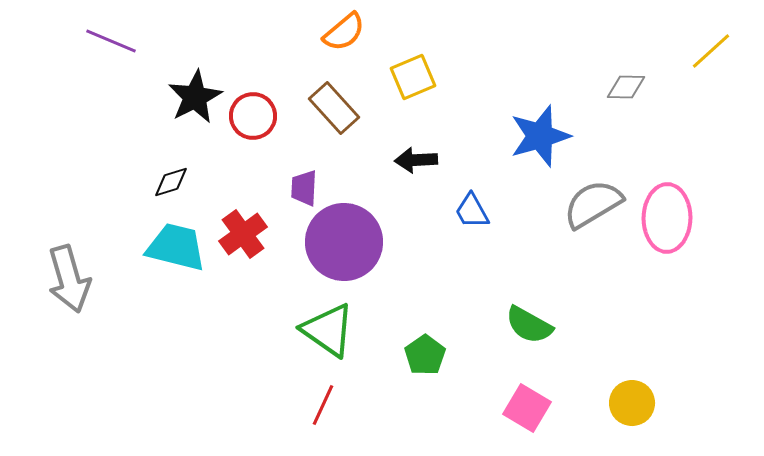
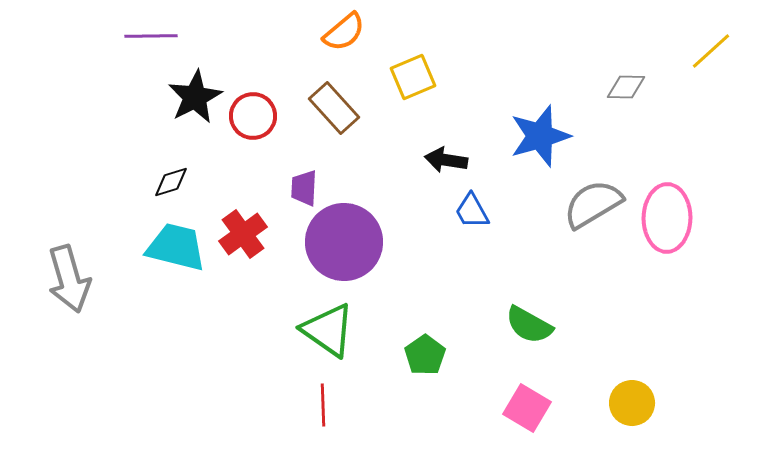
purple line: moved 40 px right, 5 px up; rotated 24 degrees counterclockwise
black arrow: moved 30 px right; rotated 12 degrees clockwise
red line: rotated 27 degrees counterclockwise
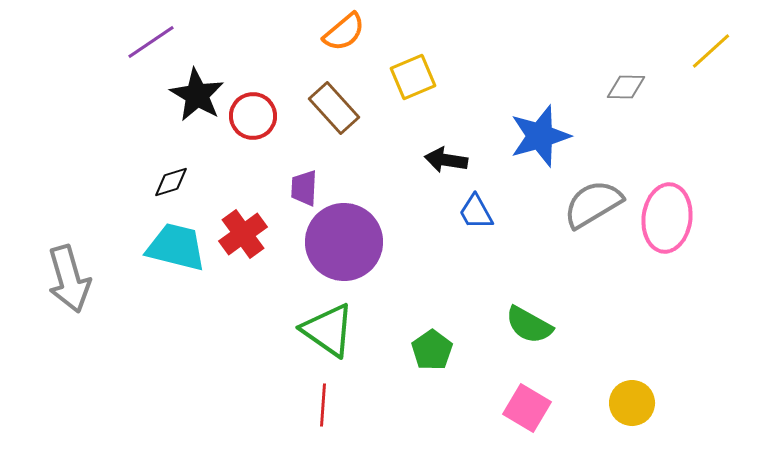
purple line: moved 6 px down; rotated 33 degrees counterclockwise
black star: moved 2 px right, 2 px up; rotated 14 degrees counterclockwise
blue trapezoid: moved 4 px right, 1 px down
pink ellipse: rotated 6 degrees clockwise
green pentagon: moved 7 px right, 5 px up
red line: rotated 6 degrees clockwise
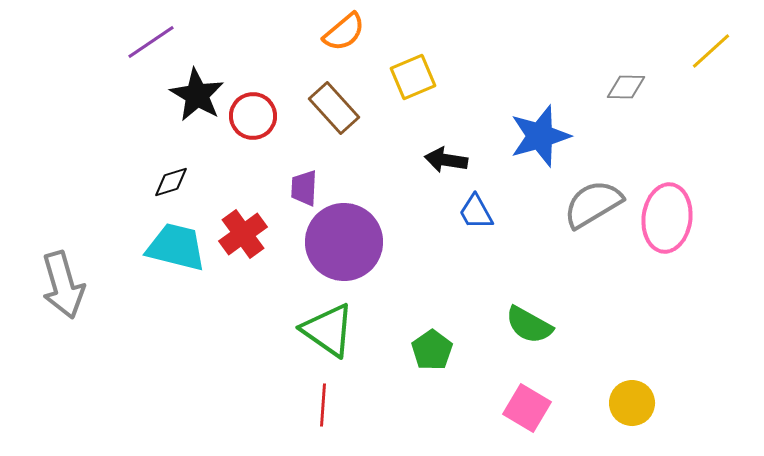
gray arrow: moved 6 px left, 6 px down
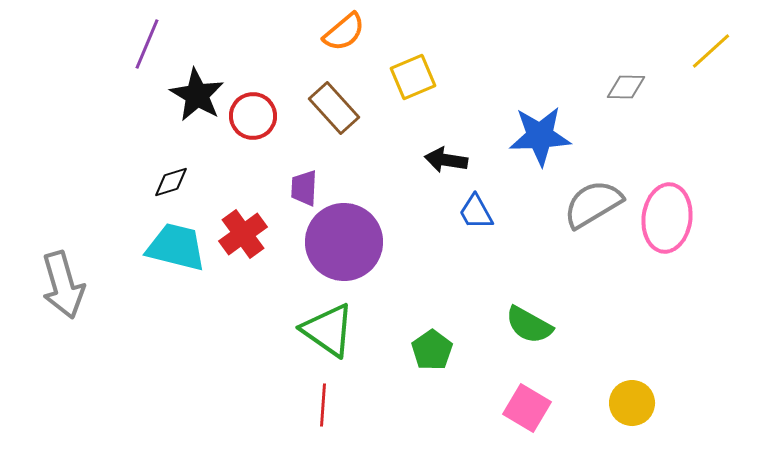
purple line: moved 4 px left, 2 px down; rotated 33 degrees counterclockwise
blue star: rotated 14 degrees clockwise
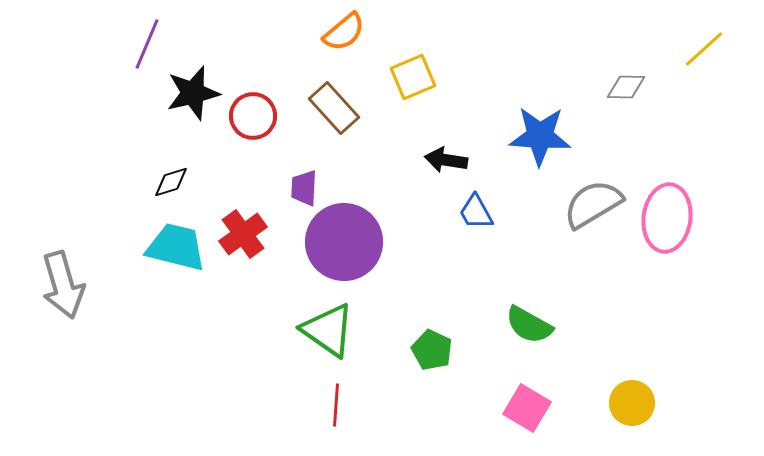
yellow line: moved 7 px left, 2 px up
black star: moved 4 px left, 2 px up; rotated 28 degrees clockwise
blue star: rotated 6 degrees clockwise
green pentagon: rotated 12 degrees counterclockwise
red line: moved 13 px right
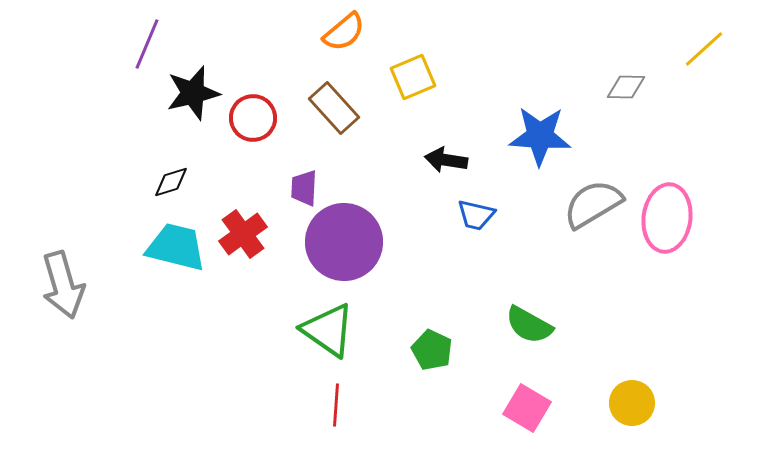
red circle: moved 2 px down
blue trapezoid: moved 3 px down; rotated 48 degrees counterclockwise
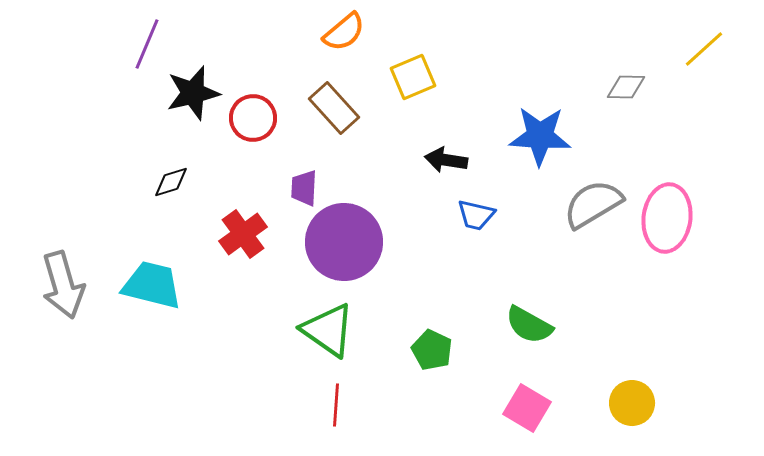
cyan trapezoid: moved 24 px left, 38 px down
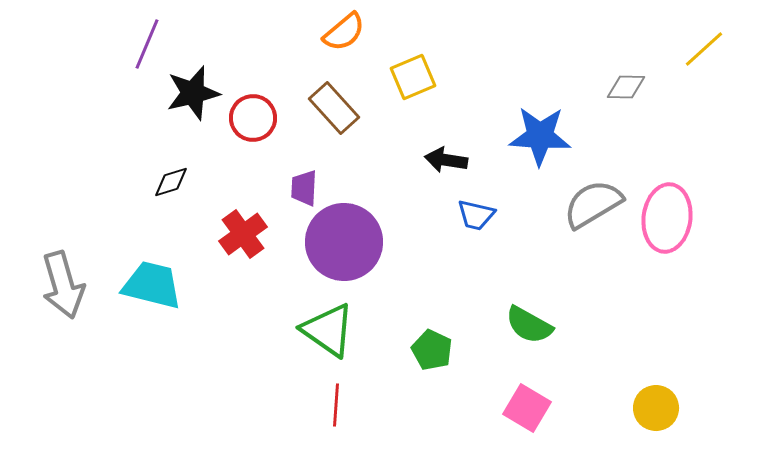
yellow circle: moved 24 px right, 5 px down
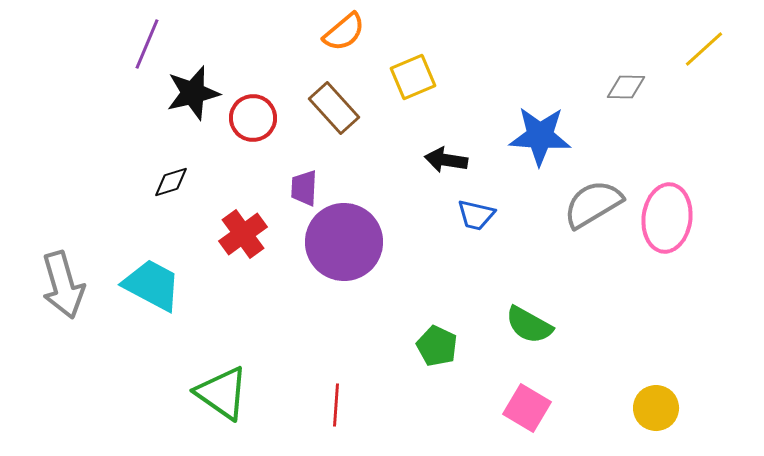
cyan trapezoid: rotated 14 degrees clockwise
green triangle: moved 106 px left, 63 px down
green pentagon: moved 5 px right, 4 px up
